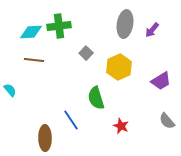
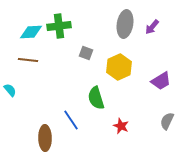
purple arrow: moved 3 px up
gray square: rotated 24 degrees counterclockwise
brown line: moved 6 px left
gray semicircle: rotated 66 degrees clockwise
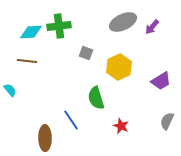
gray ellipse: moved 2 px left, 2 px up; rotated 56 degrees clockwise
brown line: moved 1 px left, 1 px down
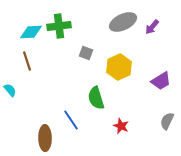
brown line: rotated 66 degrees clockwise
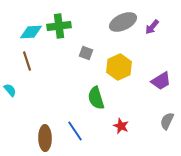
blue line: moved 4 px right, 11 px down
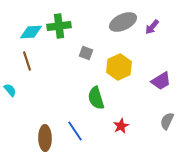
red star: rotated 21 degrees clockwise
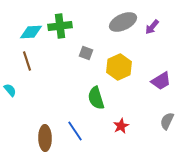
green cross: moved 1 px right
